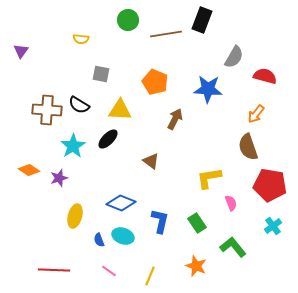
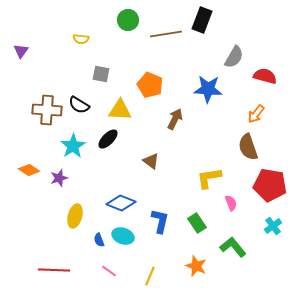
orange pentagon: moved 5 px left, 3 px down
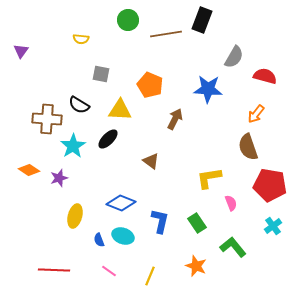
brown cross: moved 9 px down
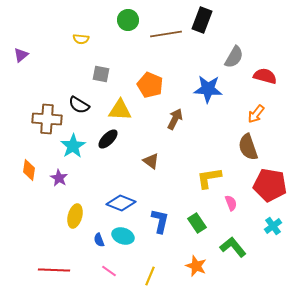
purple triangle: moved 4 px down; rotated 14 degrees clockwise
orange diamond: rotated 65 degrees clockwise
purple star: rotated 24 degrees counterclockwise
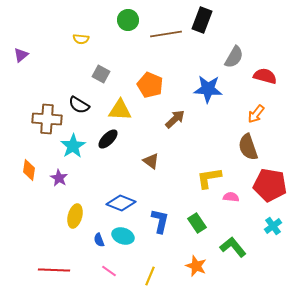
gray square: rotated 18 degrees clockwise
brown arrow: rotated 20 degrees clockwise
pink semicircle: moved 6 px up; rotated 63 degrees counterclockwise
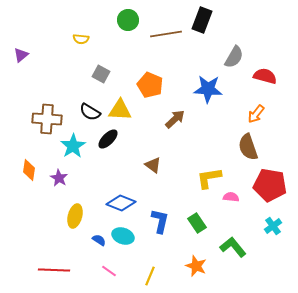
black semicircle: moved 11 px right, 7 px down
brown triangle: moved 2 px right, 4 px down
blue semicircle: rotated 144 degrees clockwise
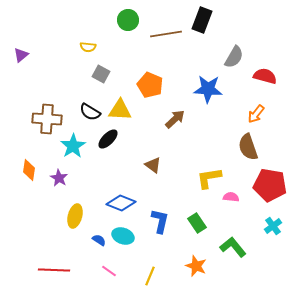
yellow semicircle: moved 7 px right, 8 px down
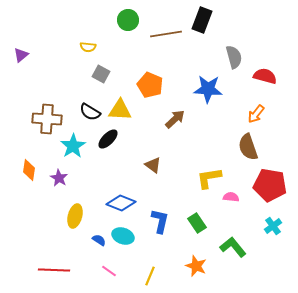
gray semicircle: rotated 45 degrees counterclockwise
